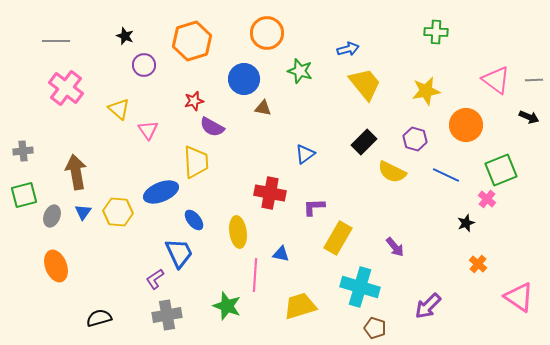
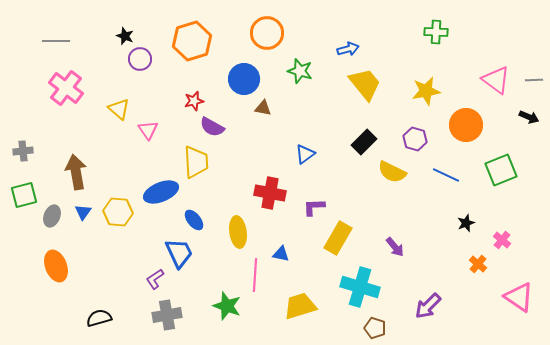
purple circle at (144, 65): moved 4 px left, 6 px up
pink cross at (487, 199): moved 15 px right, 41 px down
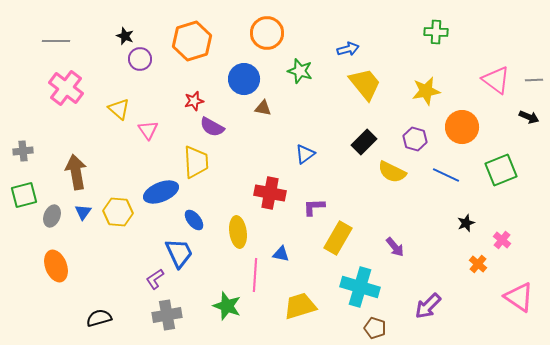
orange circle at (466, 125): moved 4 px left, 2 px down
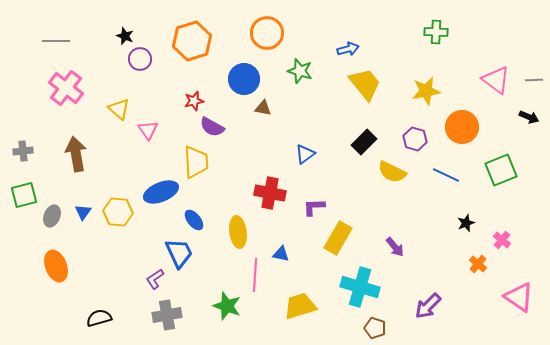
brown arrow at (76, 172): moved 18 px up
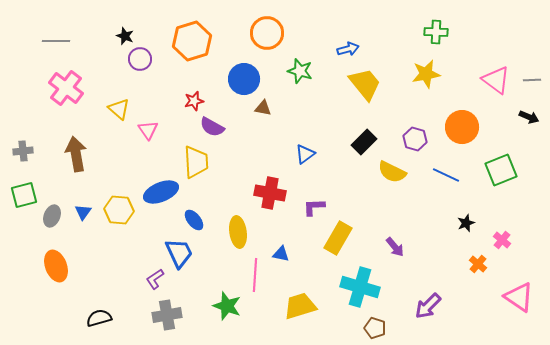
gray line at (534, 80): moved 2 px left
yellow star at (426, 91): moved 17 px up
yellow hexagon at (118, 212): moved 1 px right, 2 px up
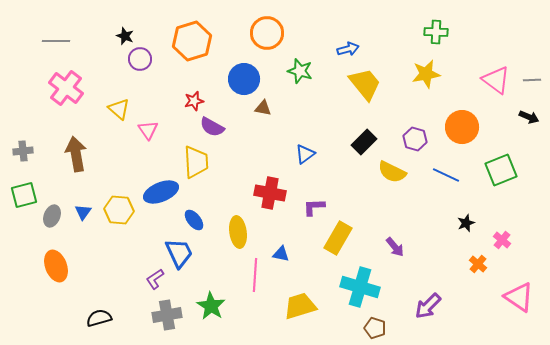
green star at (227, 306): moved 16 px left; rotated 12 degrees clockwise
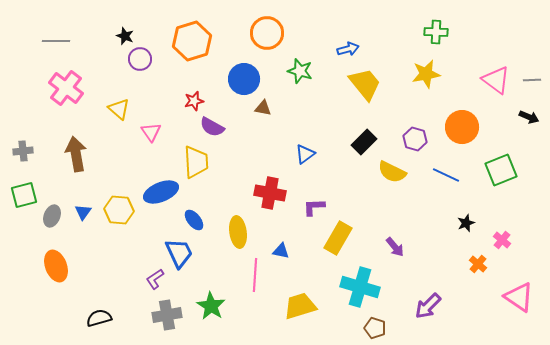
pink triangle at (148, 130): moved 3 px right, 2 px down
blue triangle at (281, 254): moved 3 px up
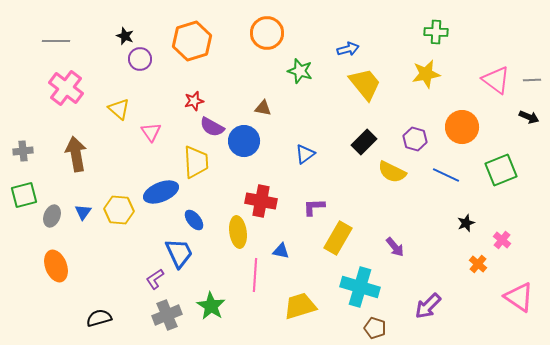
blue circle at (244, 79): moved 62 px down
red cross at (270, 193): moved 9 px left, 8 px down
gray cross at (167, 315): rotated 12 degrees counterclockwise
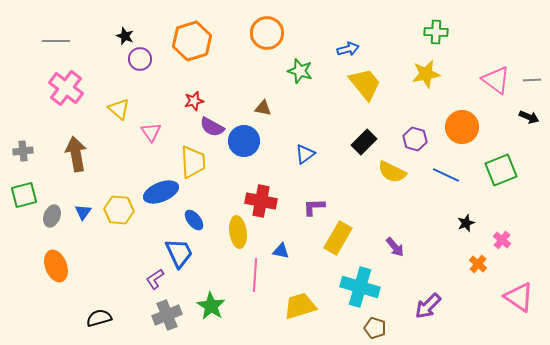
yellow trapezoid at (196, 162): moved 3 px left
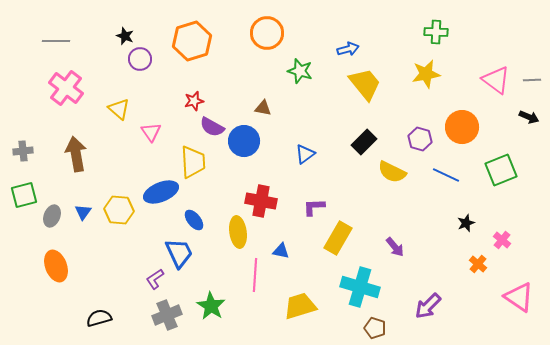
purple hexagon at (415, 139): moved 5 px right
